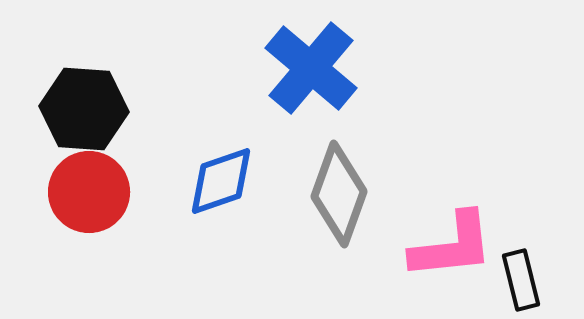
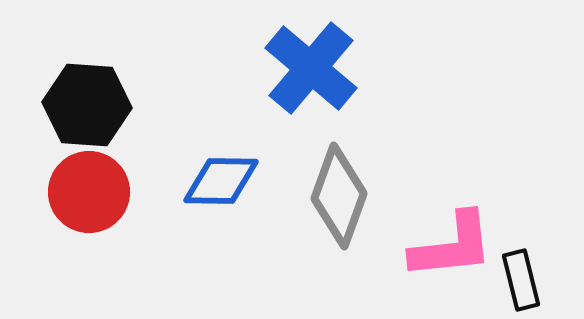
black hexagon: moved 3 px right, 4 px up
blue diamond: rotated 20 degrees clockwise
gray diamond: moved 2 px down
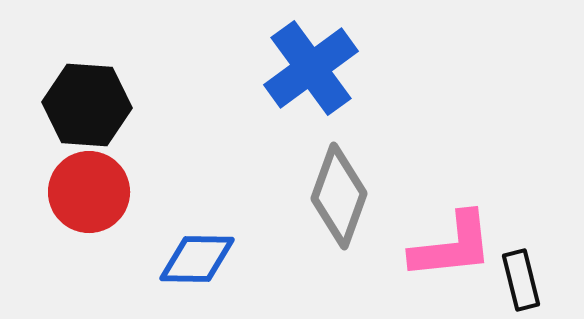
blue cross: rotated 14 degrees clockwise
blue diamond: moved 24 px left, 78 px down
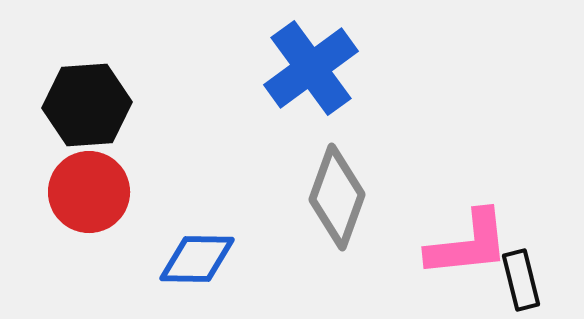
black hexagon: rotated 8 degrees counterclockwise
gray diamond: moved 2 px left, 1 px down
pink L-shape: moved 16 px right, 2 px up
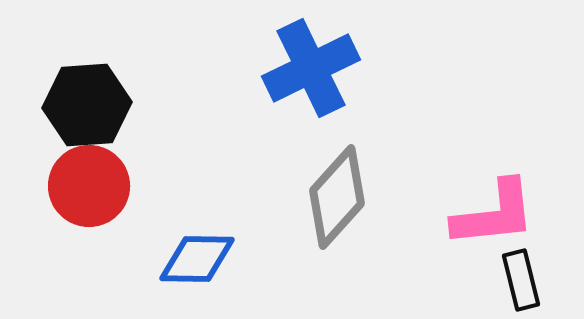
blue cross: rotated 10 degrees clockwise
red circle: moved 6 px up
gray diamond: rotated 22 degrees clockwise
pink L-shape: moved 26 px right, 30 px up
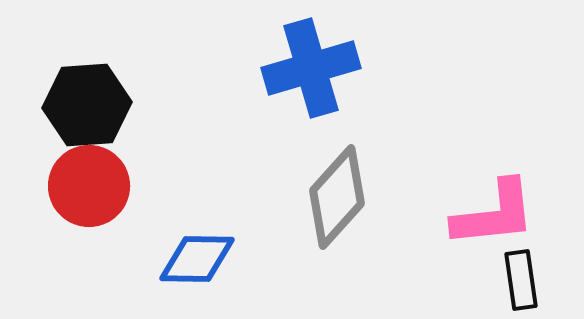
blue cross: rotated 10 degrees clockwise
black rectangle: rotated 6 degrees clockwise
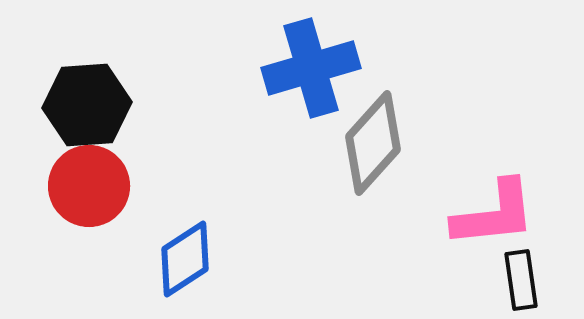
gray diamond: moved 36 px right, 54 px up
blue diamond: moved 12 px left; rotated 34 degrees counterclockwise
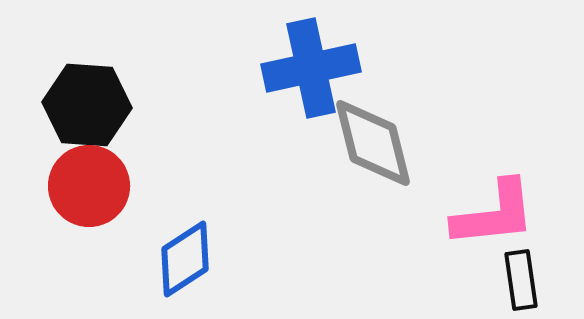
blue cross: rotated 4 degrees clockwise
black hexagon: rotated 8 degrees clockwise
gray diamond: rotated 56 degrees counterclockwise
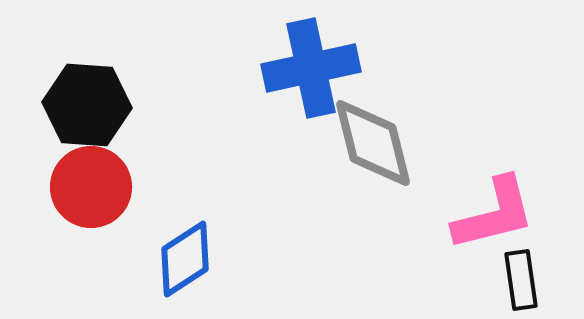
red circle: moved 2 px right, 1 px down
pink L-shape: rotated 8 degrees counterclockwise
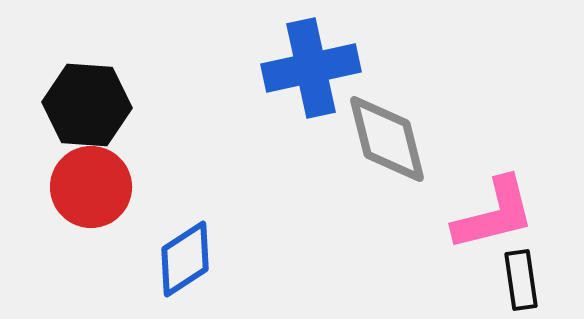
gray diamond: moved 14 px right, 4 px up
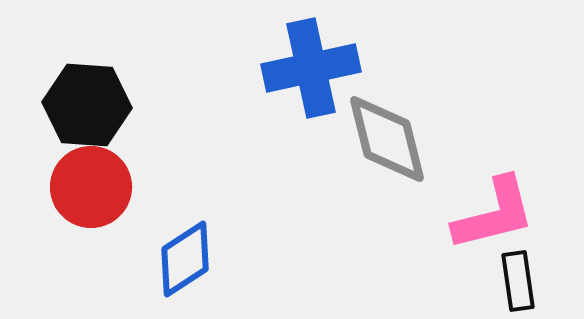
black rectangle: moved 3 px left, 1 px down
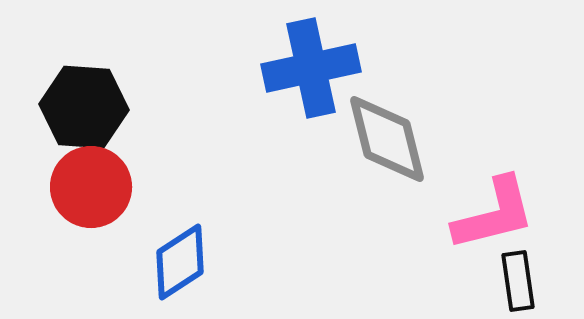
black hexagon: moved 3 px left, 2 px down
blue diamond: moved 5 px left, 3 px down
